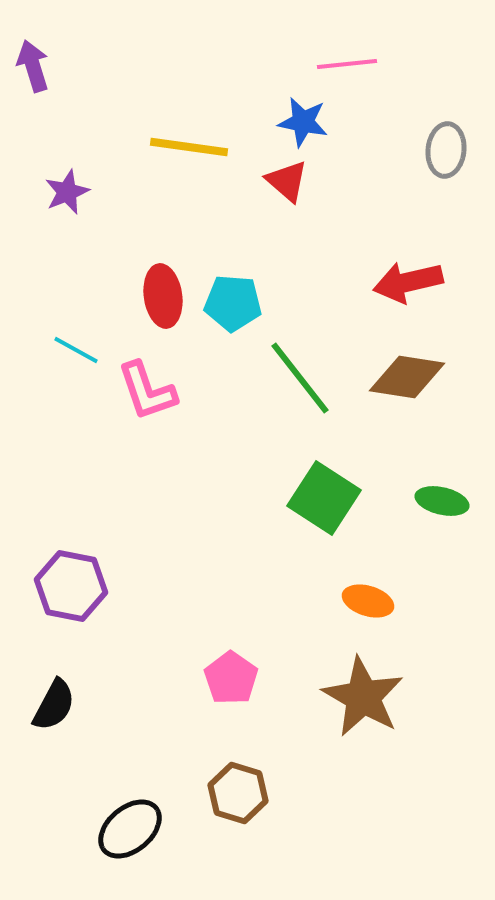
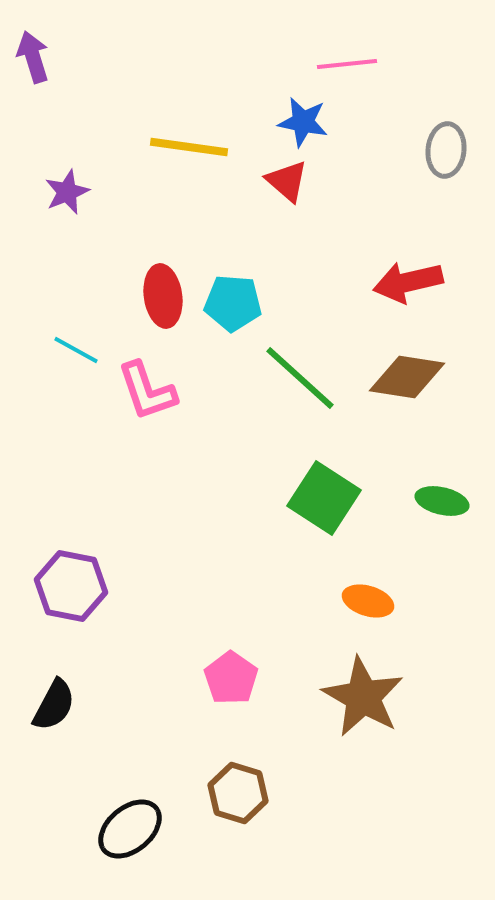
purple arrow: moved 9 px up
green line: rotated 10 degrees counterclockwise
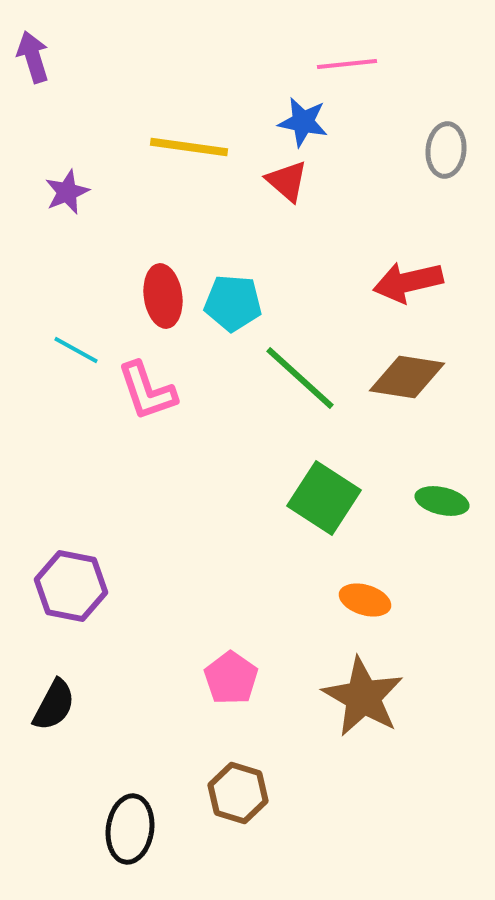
orange ellipse: moved 3 px left, 1 px up
black ellipse: rotated 42 degrees counterclockwise
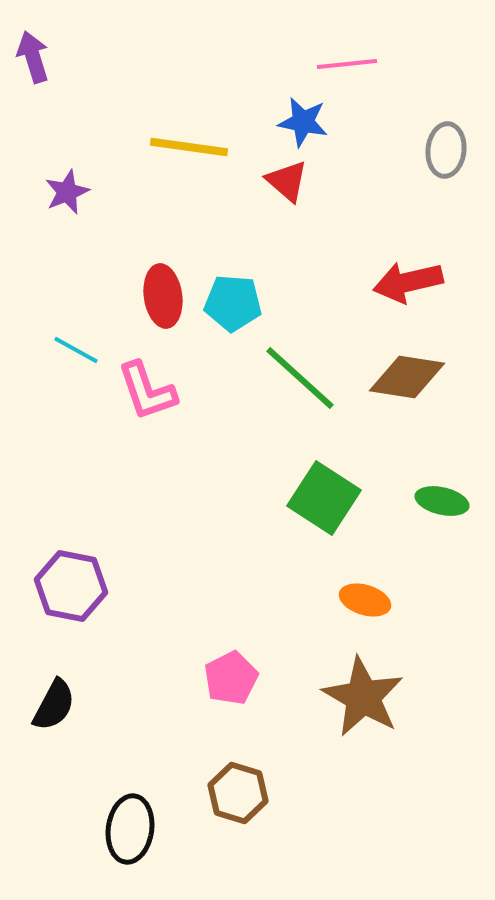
pink pentagon: rotated 10 degrees clockwise
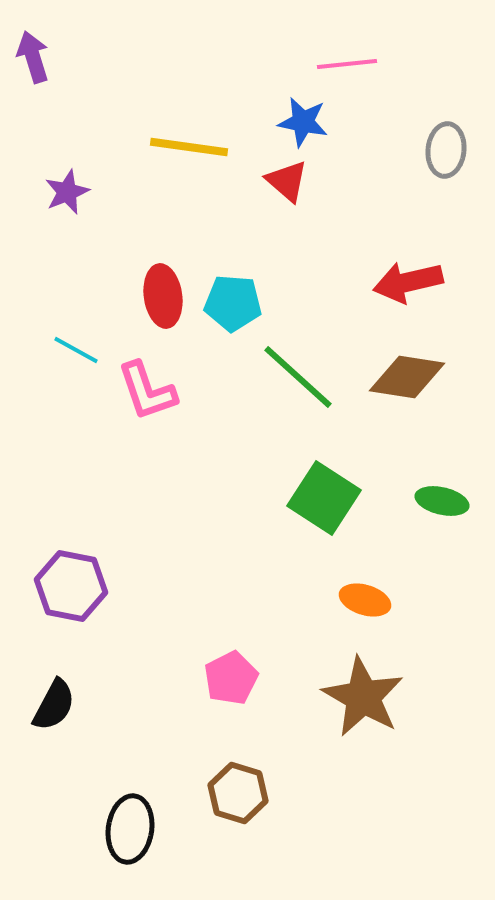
green line: moved 2 px left, 1 px up
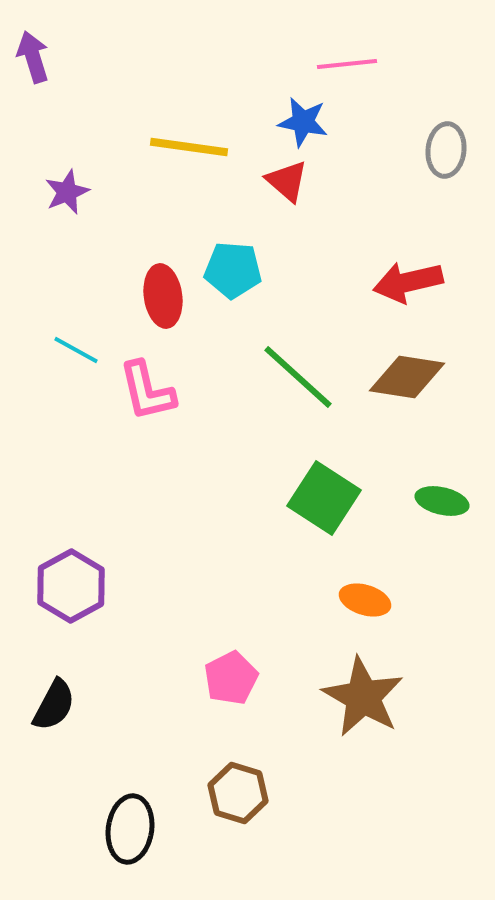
cyan pentagon: moved 33 px up
pink L-shape: rotated 6 degrees clockwise
purple hexagon: rotated 20 degrees clockwise
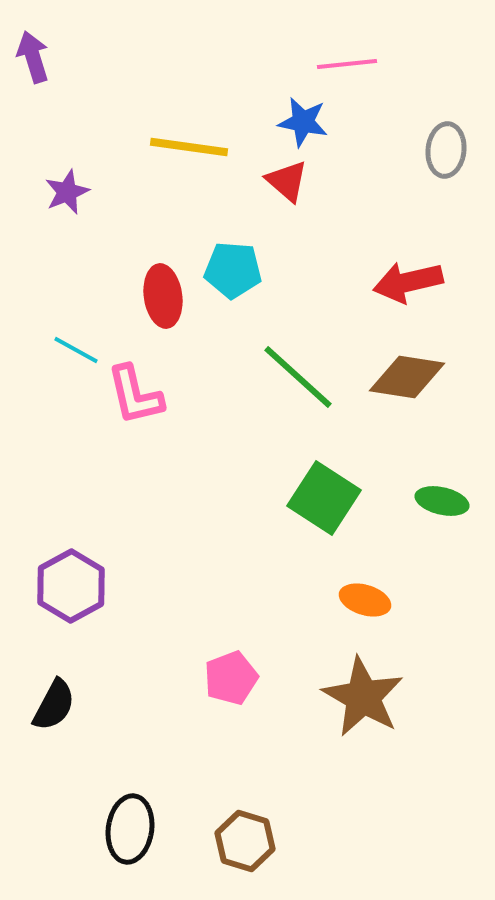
pink L-shape: moved 12 px left, 4 px down
pink pentagon: rotated 6 degrees clockwise
brown hexagon: moved 7 px right, 48 px down
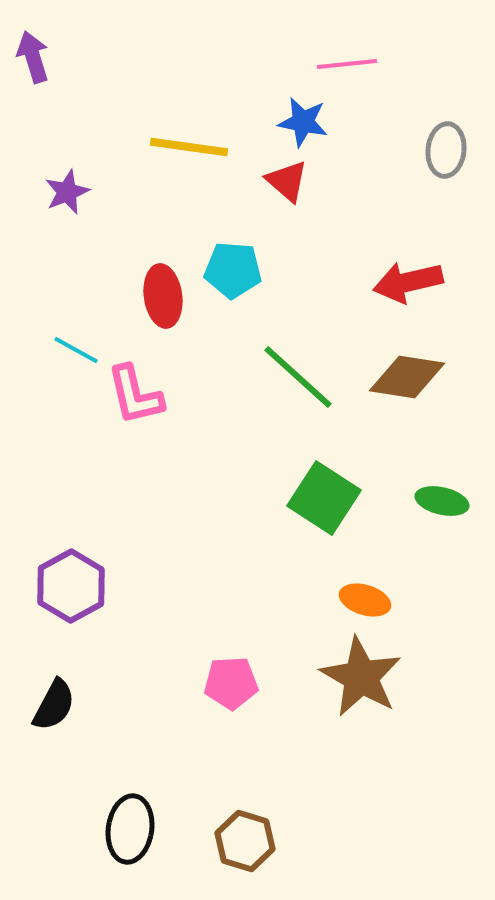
pink pentagon: moved 5 px down; rotated 18 degrees clockwise
brown star: moved 2 px left, 20 px up
